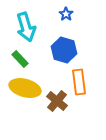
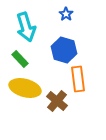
orange rectangle: moved 1 px left, 3 px up
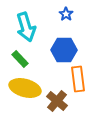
blue hexagon: rotated 15 degrees counterclockwise
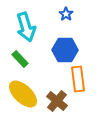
blue hexagon: moved 1 px right
yellow ellipse: moved 2 px left, 6 px down; rotated 28 degrees clockwise
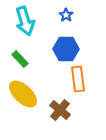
blue star: moved 1 px down
cyan arrow: moved 1 px left, 6 px up
blue hexagon: moved 1 px right, 1 px up
brown cross: moved 3 px right, 9 px down
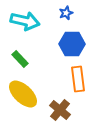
blue star: moved 2 px up; rotated 16 degrees clockwise
cyan arrow: rotated 60 degrees counterclockwise
blue hexagon: moved 6 px right, 5 px up
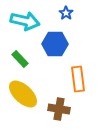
blue star: rotated 16 degrees counterclockwise
blue hexagon: moved 17 px left
brown cross: moved 1 px left, 1 px up; rotated 30 degrees counterclockwise
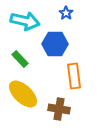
orange rectangle: moved 4 px left, 3 px up
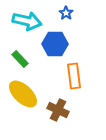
cyan arrow: moved 2 px right
brown cross: moved 1 px left, 1 px down; rotated 15 degrees clockwise
